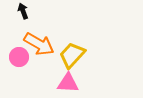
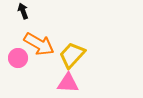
pink circle: moved 1 px left, 1 px down
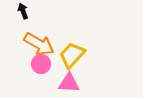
pink circle: moved 23 px right, 6 px down
pink triangle: moved 1 px right
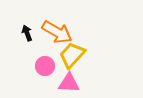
black arrow: moved 4 px right, 22 px down
orange arrow: moved 18 px right, 12 px up
pink circle: moved 4 px right, 2 px down
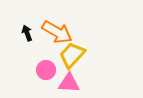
pink circle: moved 1 px right, 4 px down
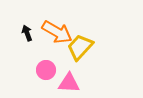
yellow trapezoid: moved 8 px right, 8 px up
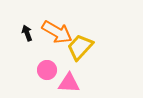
pink circle: moved 1 px right
